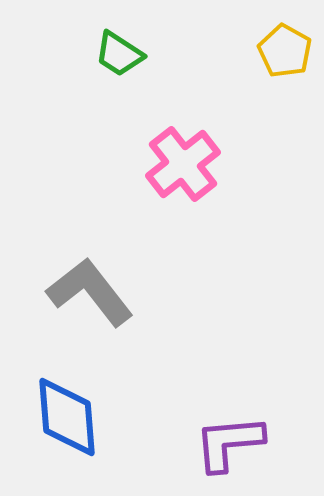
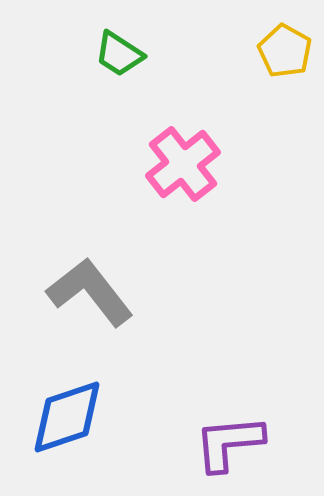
blue diamond: rotated 76 degrees clockwise
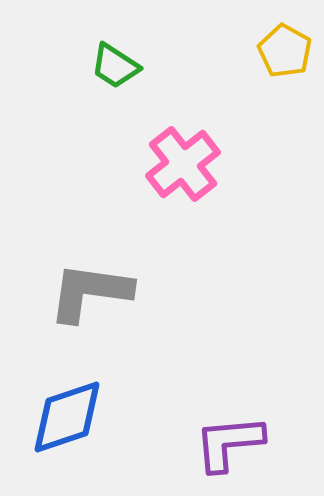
green trapezoid: moved 4 px left, 12 px down
gray L-shape: rotated 44 degrees counterclockwise
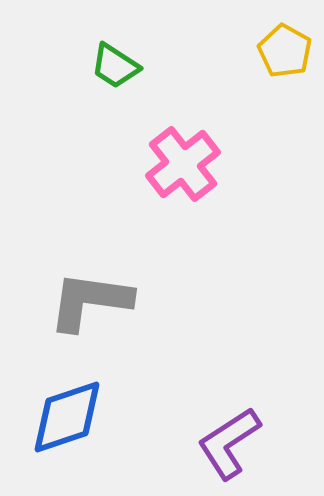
gray L-shape: moved 9 px down
purple L-shape: rotated 28 degrees counterclockwise
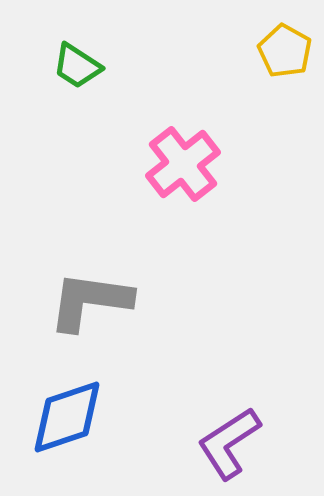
green trapezoid: moved 38 px left
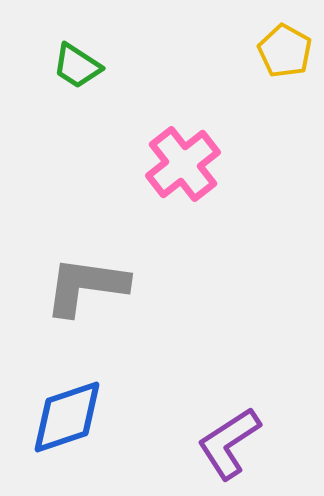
gray L-shape: moved 4 px left, 15 px up
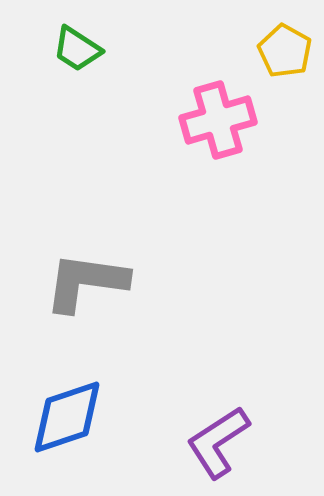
green trapezoid: moved 17 px up
pink cross: moved 35 px right, 44 px up; rotated 22 degrees clockwise
gray L-shape: moved 4 px up
purple L-shape: moved 11 px left, 1 px up
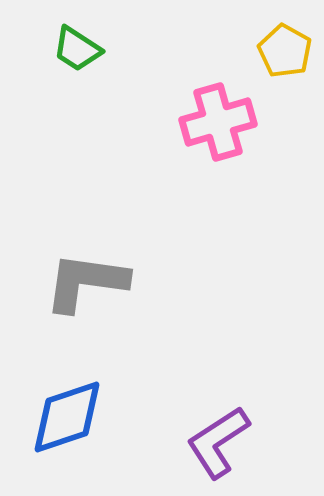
pink cross: moved 2 px down
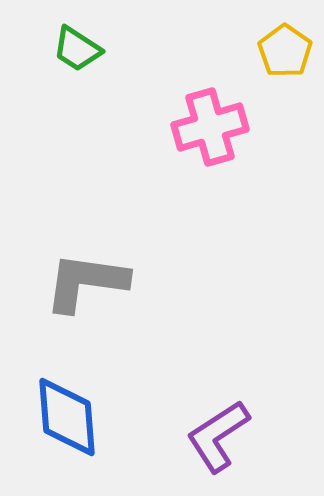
yellow pentagon: rotated 6 degrees clockwise
pink cross: moved 8 px left, 5 px down
blue diamond: rotated 76 degrees counterclockwise
purple L-shape: moved 6 px up
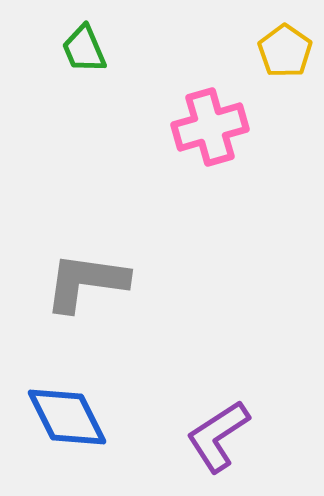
green trapezoid: moved 7 px right; rotated 34 degrees clockwise
blue diamond: rotated 22 degrees counterclockwise
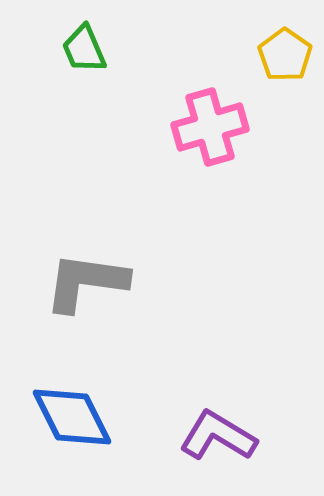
yellow pentagon: moved 4 px down
blue diamond: moved 5 px right
purple L-shape: rotated 64 degrees clockwise
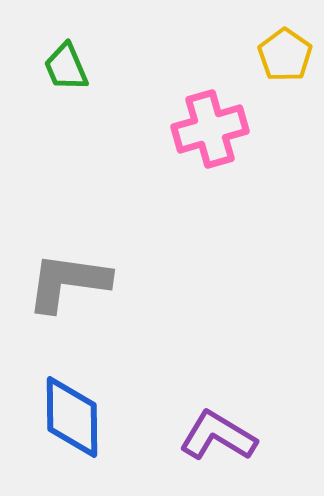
green trapezoid: moved 18 px left, 18 px down
pink cross: moved 2 px down
gray L-shape: moved 18 px left
blue diamond: rotated 26 degrees clockwise
